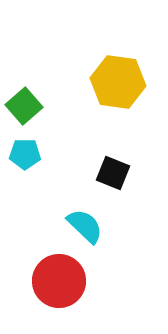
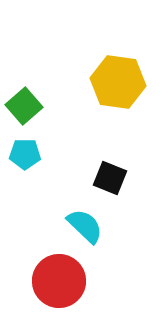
black square: moved 3 px left, 5 px down
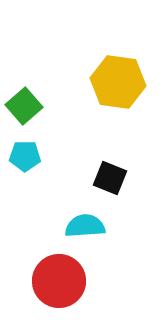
cyan pentagon: moved 2 px down
cyan semicircle: rotated 48 degrees counterclockwise
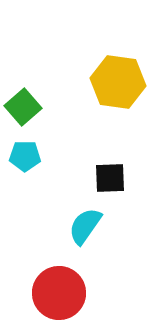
green square: moved 1 px left, 1 px down
black square: rotated 24 degrees counterclockwise
cyan semicircle: rotated 51 degrees counterclockwise
red circle: moved 12 px down
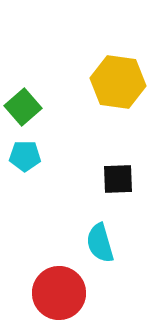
black square: moved 8 px right, 1 px down
cyan semicircle: moved 15 px right, 17 px down; rotated 51 degrees counterclockwise
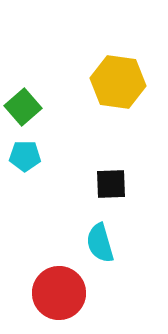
black square: moved 7 px left, 5 px down
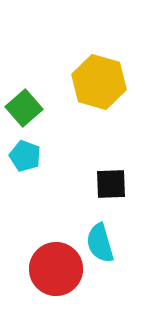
yellow hexagon: moved 19 px left; rotated 8 degrees clockwise
green square: moved 1 px right, 1 px down
cyan pentagon: rotated 20 degrees clockwise
red circle: moved 3 px left, 24 px up
